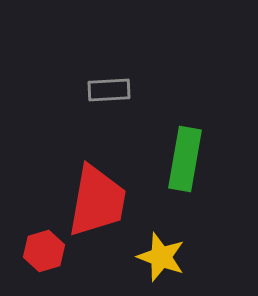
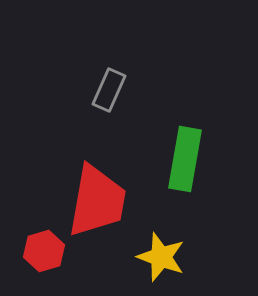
gray rectangle: rotated 63 degrees counterclockwise
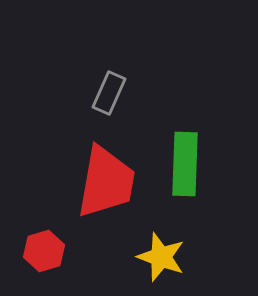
gray rectangle: moved 3 px down
green rectangle: moved 5 px down; rotated 8 degrees counterclockwise
red trapezoid: moved 9 px right, 19 px up
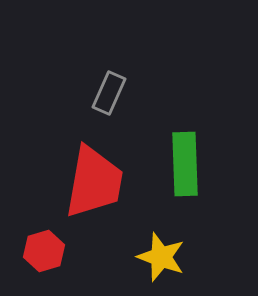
green rectangle: rotated 4 degrees counterclockwise
red trapezoid: moved 12 px left
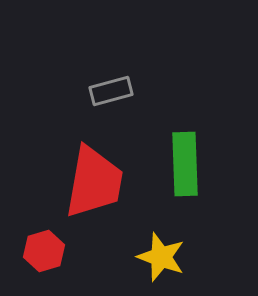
gray rectangle: moved 2 px right, 2 px up; rotated 51 degrees clockwise
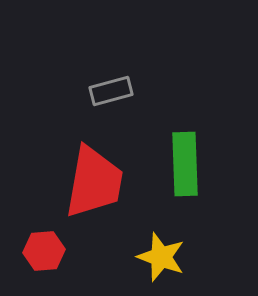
red hexagon: rotated 12 degrees clockwise
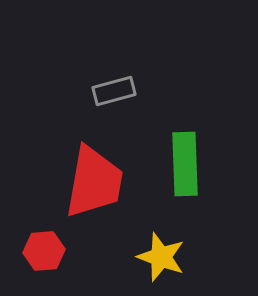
gray rectangle: moved 3 px right
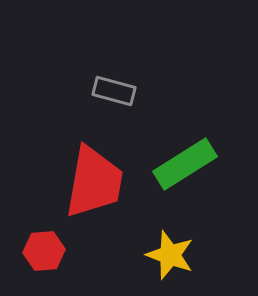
gray rectangle: rotated 30 degrees clockwise
green rectangle: rotated 60 degrees clockwise
yellow star: moved 9 px right, 2 px up
